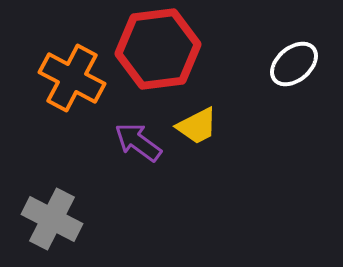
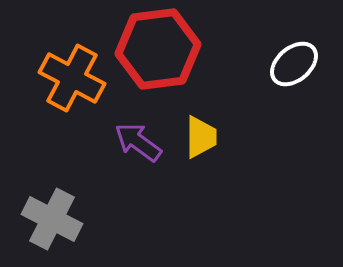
yellow trapezoid: moved 4 px right, 11 px down; rotated 63 degrees counterclockwise
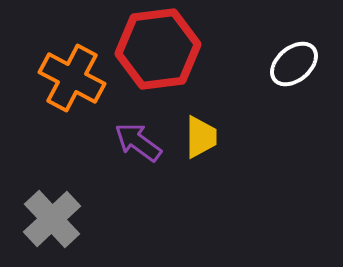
gray cross: rotated 20 degrees clockwise
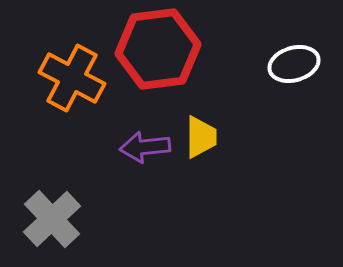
white ellipse: rotated 24 degrees clockwise
purple arrow: moved 7 px right, 5 px down; rotated 42 degrees counterclockwise
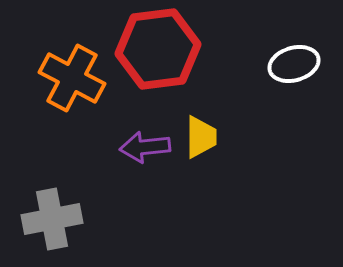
gray cross: rotated 32 degrees clockwise
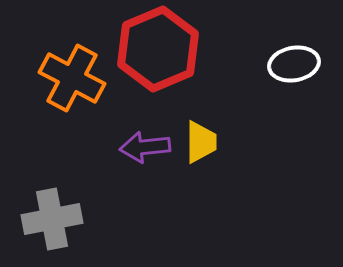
red hexagon: rotated 16 degrees counterclockwise
white ellipse: rotated 6 degrees clockwise
yellow trapezoid: moved 5 px down
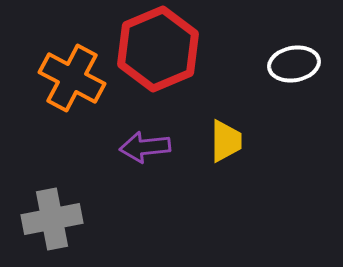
yellow trapezoid: moved 25 px right, 1 px up
